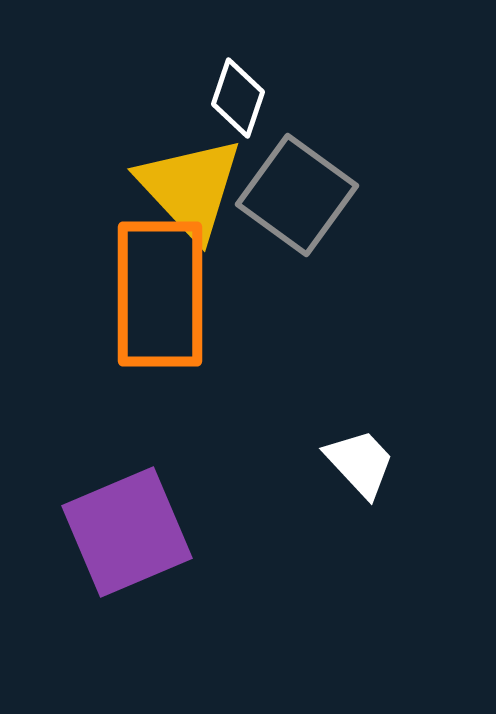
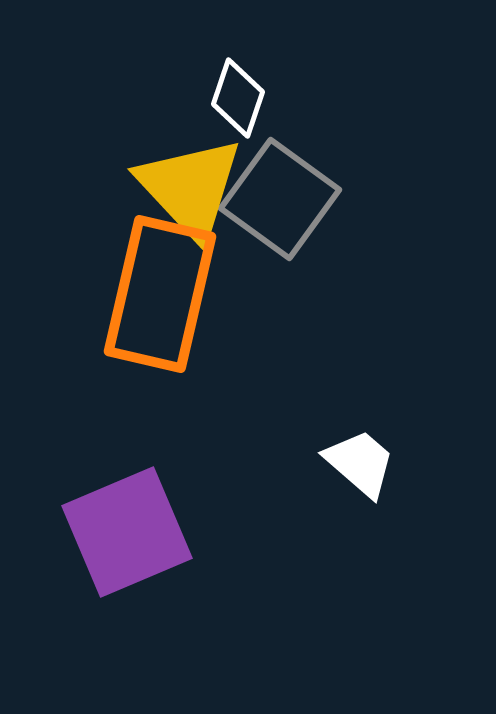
gray square: moved 17 px left, 4 px down
orange rectangle: rotated 13 degrees clockwise
white trapezoid: rotated 6 degrees counterclockwise
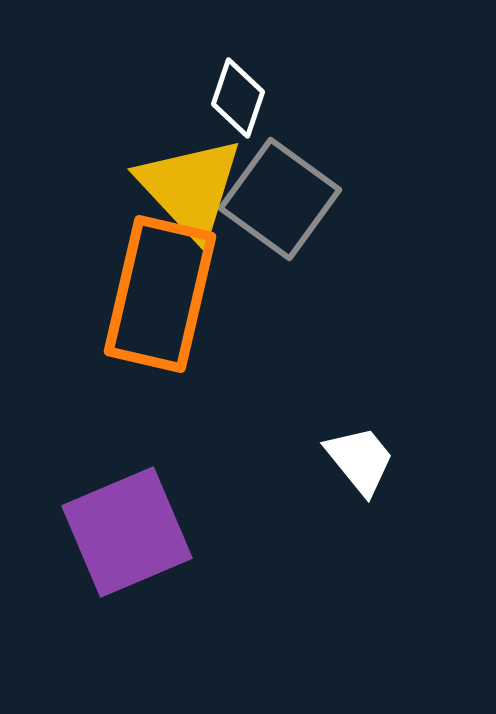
white trapezoid: moved 3 px up; rotated 10 degrees clockwise
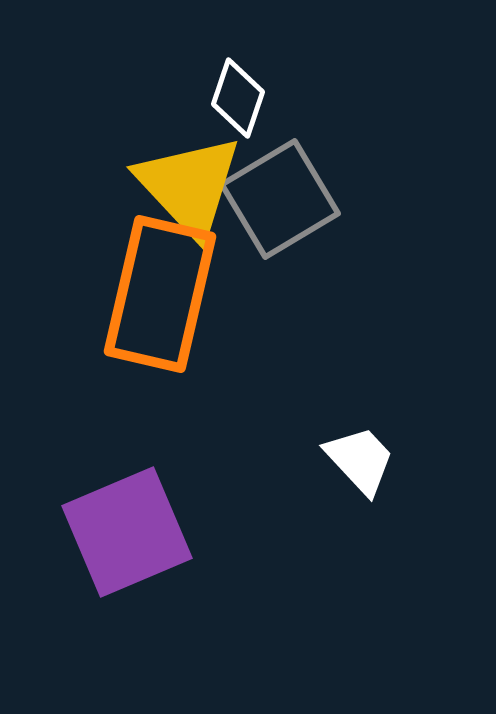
yellow triangle: moved 1 px left, 2 px up
gray square: rotated 23 degrees clockwise
white trapezoid: rotated 4 degrees counterclockwise
